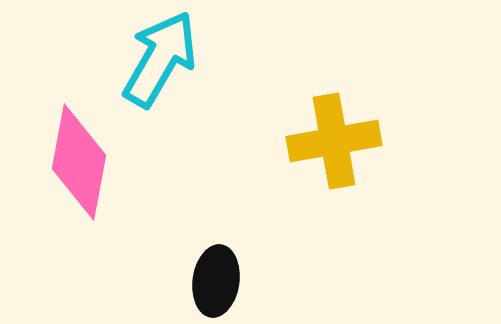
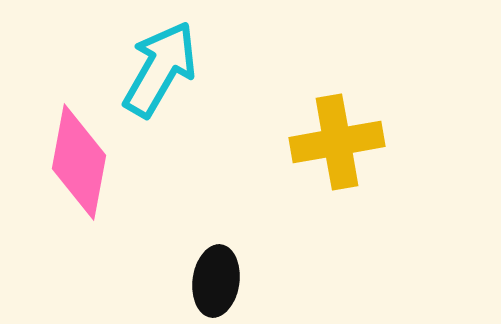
cyan arrow: moved 10 px down
yellow cross: moved 3 px right, 1 px down
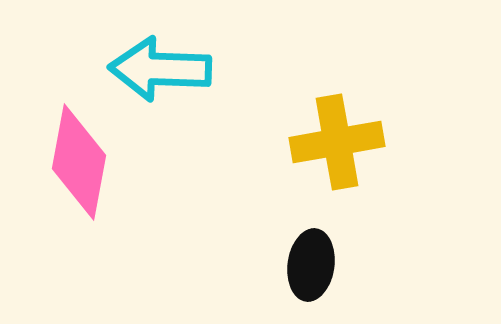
cyan arrow: rotated 118 degrees counterclockwise
black ellipse: moved 95 px right, 16 px up
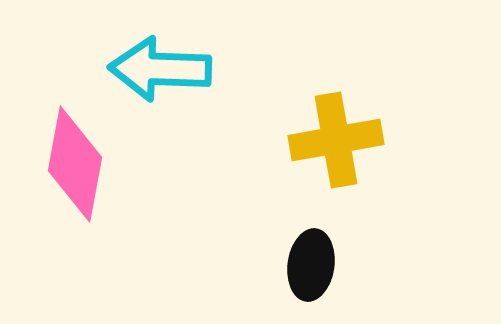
yellow cross: moved 1 px left, 2 px up
pink diamond: moved 4 px left, 2 px down
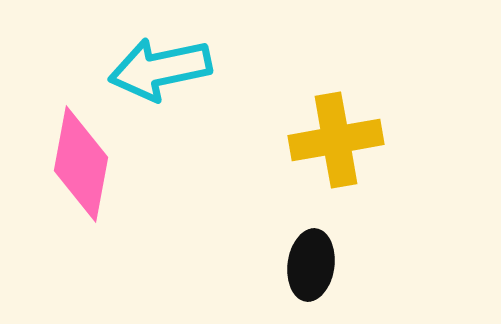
cyan arrow: rotated 14 degrees counterclockwise
pink diamond: moved 6 px right
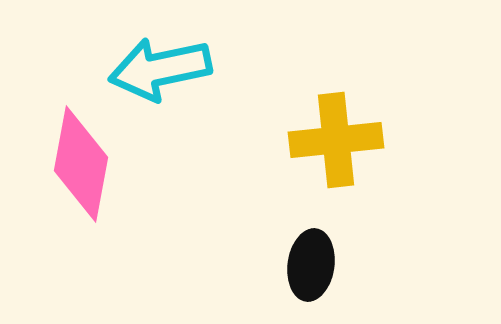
yellow cross: rotated 4 degrees clockwise
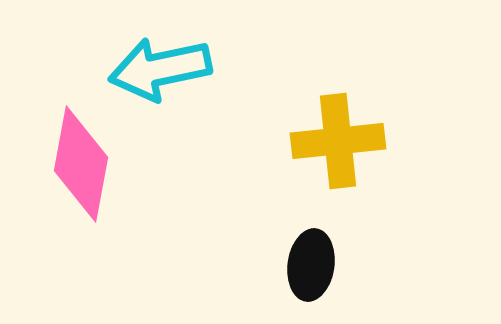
yellow cross: moved 2 px right, 1 px down
